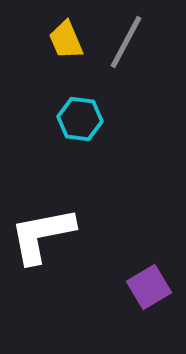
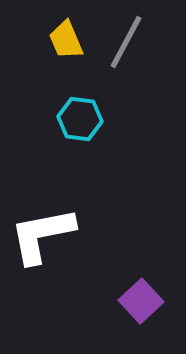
purple square: moved 8 px left, 14 px down; rotated 12 degrees counterclockwise
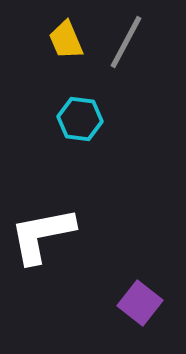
purple square: moved 1 px left, 2 px down; rotated 9 degrees counterclockwise
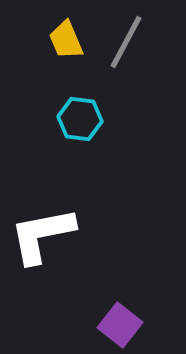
purple square: moved 20 px left, 22 px down
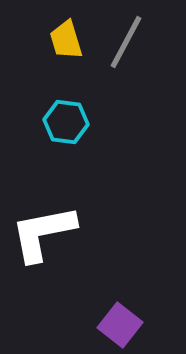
yellow trapezoid: rotated 6 degrees clockwise
cyan hexagon: moved 14 px left, 3 px down
white L-shape: moved 1 px right, 2 px up
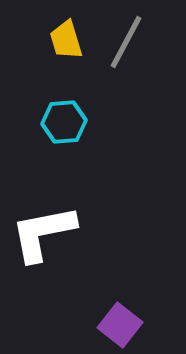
cyan hexagon: moved 2 px left; rotated 12 degrees counterclockwise
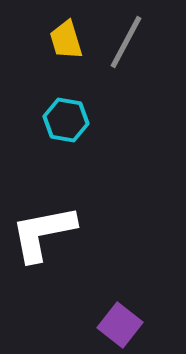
cyan hexagon: moved 2 px right, 2 px up; rotated 15 degrees clockwise
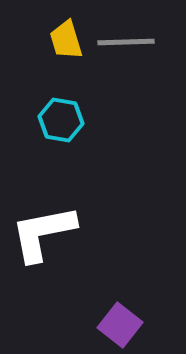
gray line: rotated 60 degrees clockwise
cyan hexagon: moved 5 px left
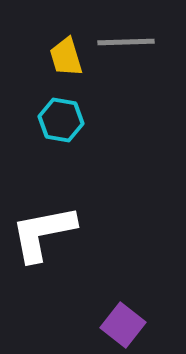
yellow trapezoid: moved 17 px down
purple square: moved 3 px right
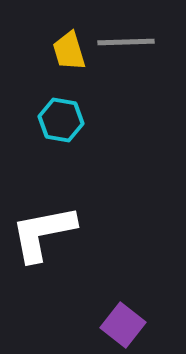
yellow trapezoid: moved 3 px right, 6 px up
